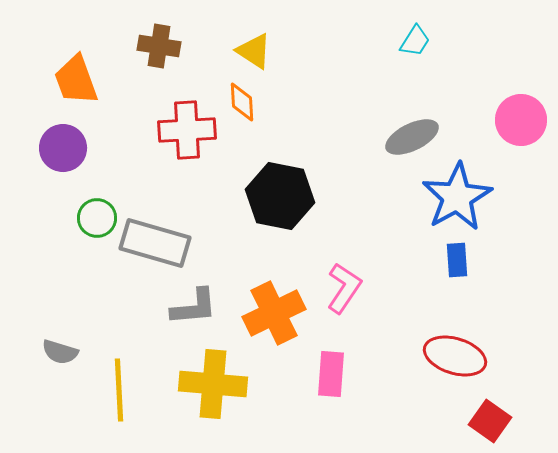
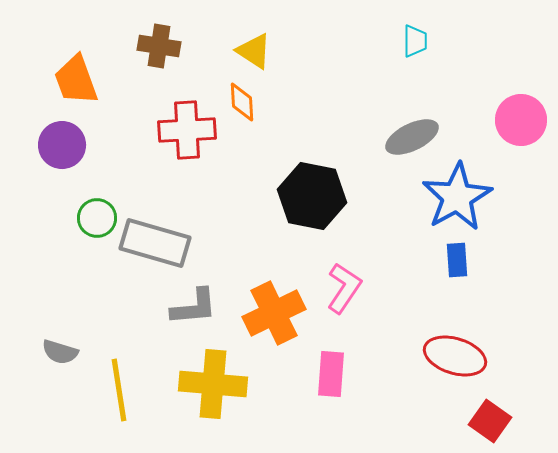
cyan trapezoid: rotated 32 degrees counterclockwise
purple circle: moved 1 px left, 3 px up
black hexagon: moved 32 px right
yellow line: rotated 6 degrees counterclockwise
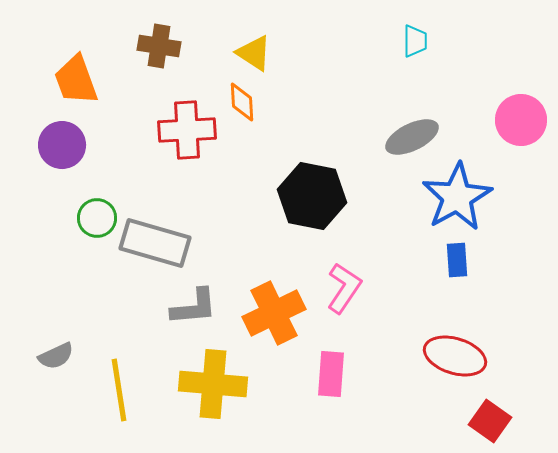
yellow triangle: moved 2 px down
gray semicircle: moved 4 px left, 4 px down; rotated 42 degrees counterclockwise
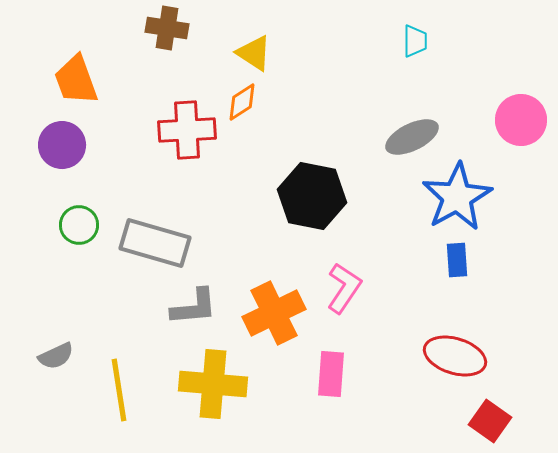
brown cross: moved 8 px right, 18 px up
orange diamond: rotated 60 degrees clockwise
green circle: moved 18 px left, 7 px down
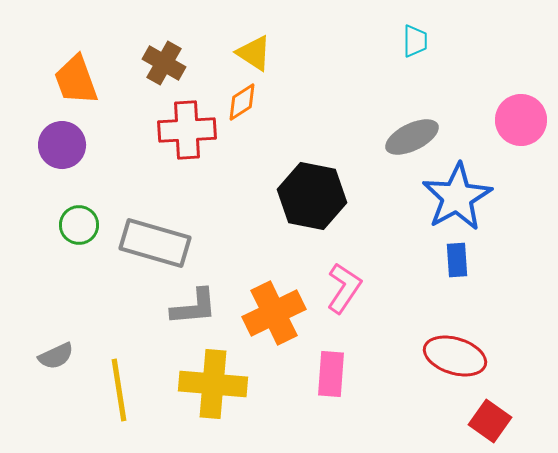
brown cross: moved 3 px left, 35 px down; rotated 21 degrees clockwise
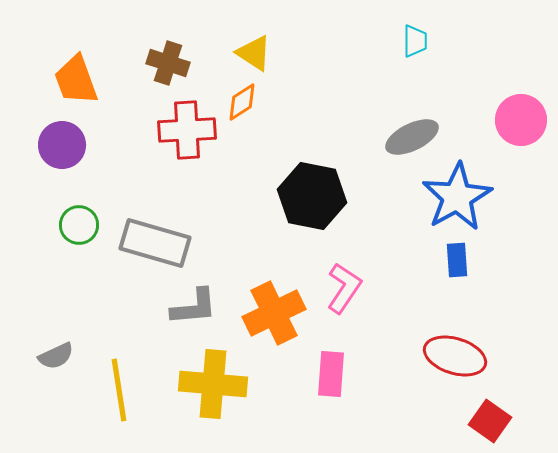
brown cross: moved 4 px right; rotated 12 degrees counterclockwise
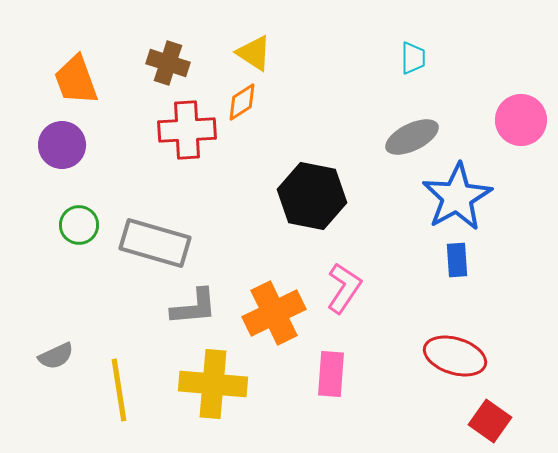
cyan trapezoid: moved 2 px left, 17 px down
